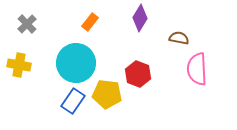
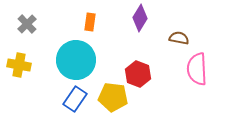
orange rectangle: rotated 30 degrees counterclockwise
cyan circle: moved 3 px up
yellow pentagon: moved 6 px right, 3 px down
blue rectangle: moved 2 px right, 2 px up
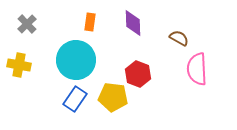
purple diamond: moved 7 px left, 5 px down; rotated 32 degrees counterclockwise
brown semicircle: rotated 18 degrees clockwise
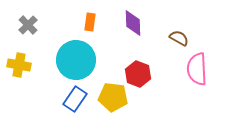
gray cross: moved 1 px right, 1 px down
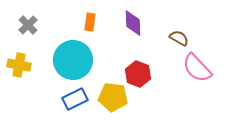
cyan circle: moved 3 px left
pink semicircle: moved 1 px up; rotated 40 degrees counterclockwise
blue rectangle: rotated 30 degrees clockwise
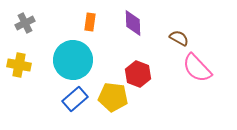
gray cross: moved 3 px left, 2 px up; rotated 18 degrees clockwise
blue rectangle: rotated 15 degrees counterclockwise
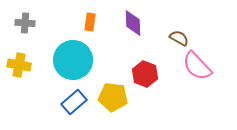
gray cross: rotated 30 degrees clockwise
pink semicircle: moved 2 px up
red hexagon: moved 7 px right
blue rectangle: moved 1 px left, 3 px down
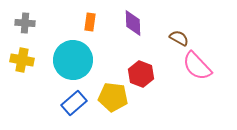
yellow cross: moved 3 px right, 5 px up
red hexagon: moved 4 px left
blue rectangle: moved 1 px down
